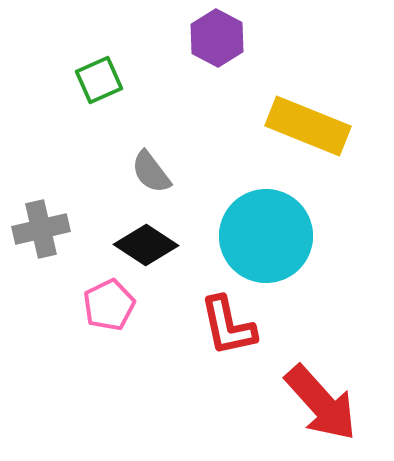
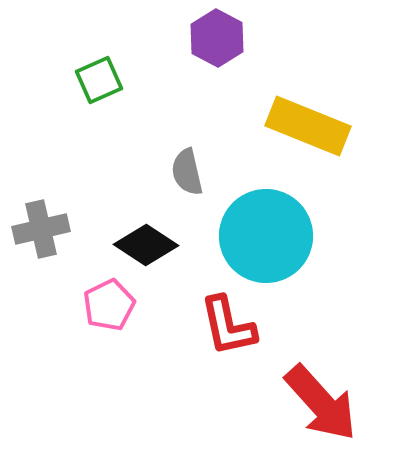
gray semicircle: moved 36 px right; rotated 24 degrees clockwise
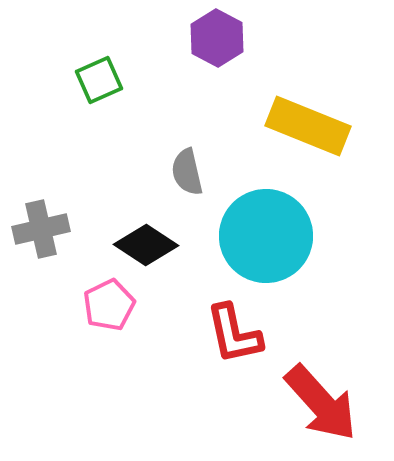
red L-shape: moved 6 px right, 8 px down
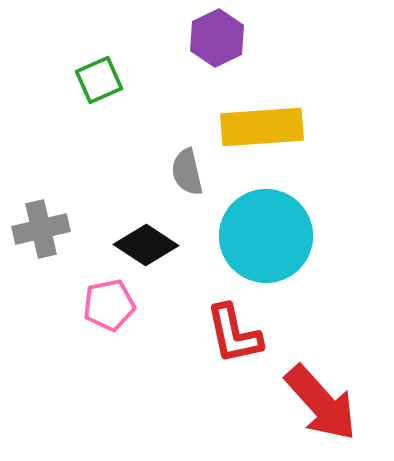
purple hexagon: rotated 6 degrees clockwise
yellow rectangle: moved 46 px left, 1 px down; rotated 26 degrees counterclockwise
pink pentagon: rotated 15 degrees clockwise
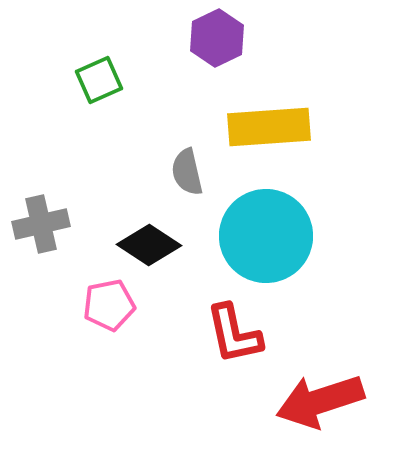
yellow rectangle: moved 7 px right
gray cross: moved 5 px up
black diamond: moved 3 px right
red arrow: moved 1 px left, 2 px up; rotated 114 degrees clockwise
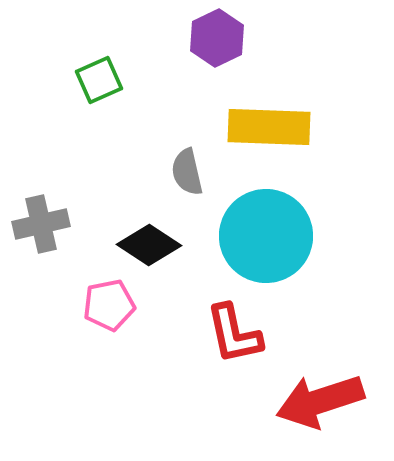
yellow rectangle: rotated 6 degrees clockwise
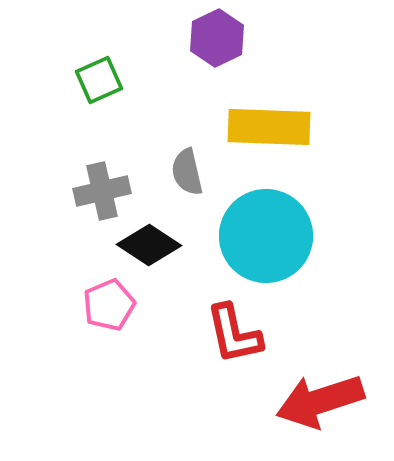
gray cross: moved 61 px right, 33 px up
pink pentagon: rotated 12 degrees counterclockwise
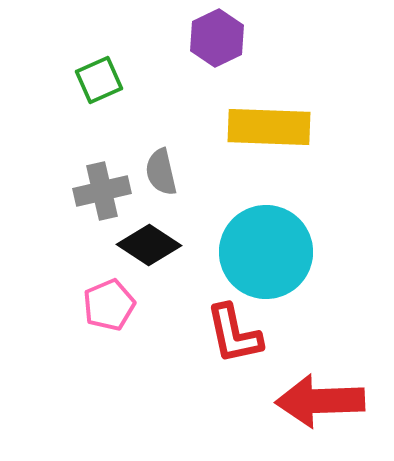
gray semicircle: moved 26 px left
cyan circle: moved 16 px down
red arrow: rotated 16 degrees clockwise
